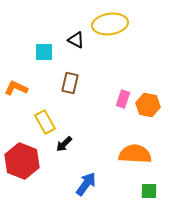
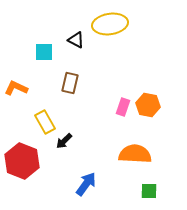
pink rectangle: moved 8 px down
black arrow: moved 3 px up
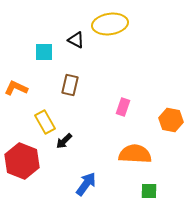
brown rectangle: moved 2 px down
orange hexagon: moved 23 px right, 15 px down
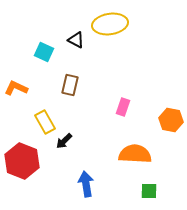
cyan square: rotated 24 degrees clockwise
blue arrow: rotated 45 degrees counterclockwise
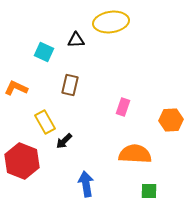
yellow ellipse: moved 1 px right, 2 px up
black triangle: rotated 30 degrees counterclockwise
orange hexagon: rotated 15 degrees counterclockwise
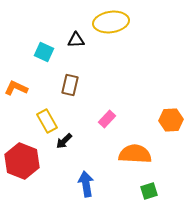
pink rectangle: moved 16 px left, 12 px down; rotated 24 degrees clockwise
yellow rectangle: moved 2 px right, 1 px up
green square: rotated 18 degrees counterclockwise
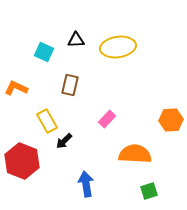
yellow ellipse: moved 7 px right, 25 px down
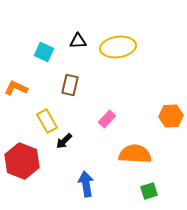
black triangle: moved 2 px right, 1 px down
orange hexagon: moved 4 px up
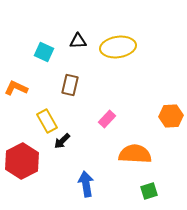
black arrow: moved 2 px left
red hexagon: rotated 12 degrees clockwise
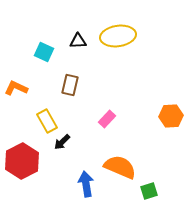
yellow ellipse: moved 11 px up
black arrow: moved 1 px down
orange semicircle: moved 15 px left, 13 px down; rotated 20 degrees clockwise
